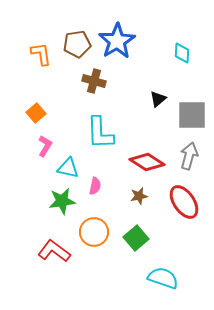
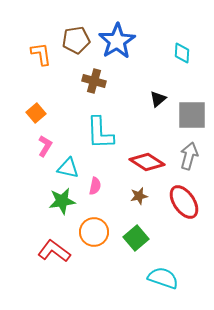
brown pentagon: moved 1 px left, 4 px up
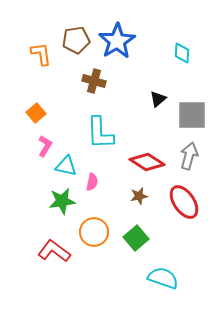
cyan triangle: moved 2 px left, 2 px up
pink semicircle: moved 3 px left, 4 px up
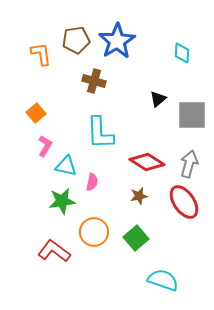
gray arrow: moved 8 px down
cyan semicircle: moved 2 px down
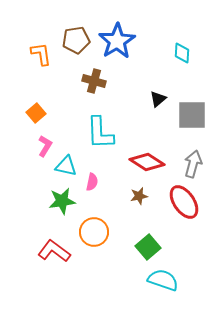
gray arrow: moved 4 px right
green square: moved 12 px right, 9 px down
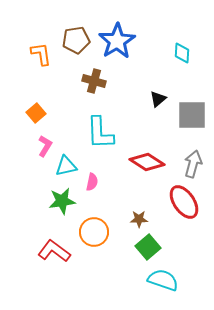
cyan triangle: rotated 25 degrees counterclockwise
brown star: moved 23 px down; rotated 12 degrees clockwise
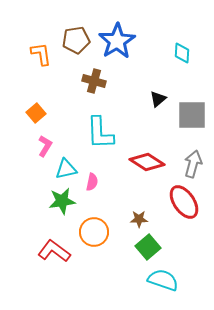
cyan triangle: moved 3 px down
